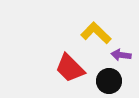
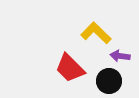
purple arrow: moved 1 px left, 1 px down
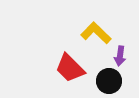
purple arrow: rotated 90 degrees counterclockwise
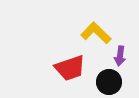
red trapezoid: rotated 64 degrees counterclockwise
black circle: moved 1 px down
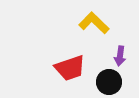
yellow L-shape: moved 2 px left, 10 px up
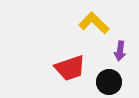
purple arrow: moved 5 px up
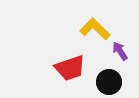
yellow L-shape: moved 1 px right, 6 px down
purple arrow: rotated 138 degrees clockwise
